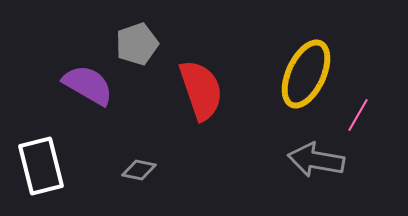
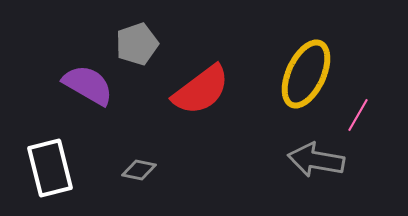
red semicircle: rotated 72 degrees clockwise
white rectangle: moved 9 px right, 2 px down
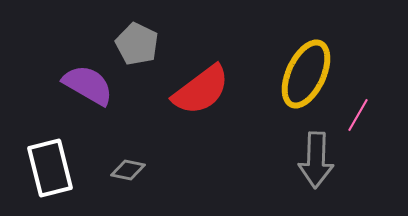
gray pentagon: rotated 27 degrees counterclockwise
gray arrow: rotated 98 degrees counterclockwise
gray diamond: moved 11 px left
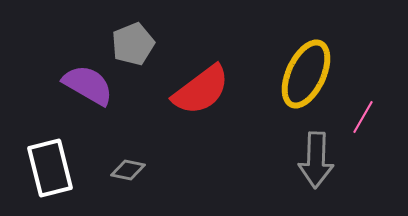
gray pentagon: moved 4 px left; rotated 24 degrees clockwise
pink line: moved 5 px right, 2 px down
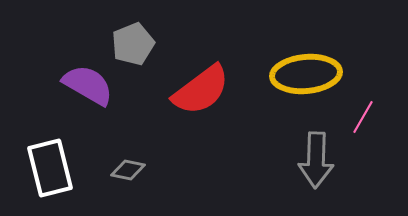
yellow ellipse: rotated 60 degrees clockwise
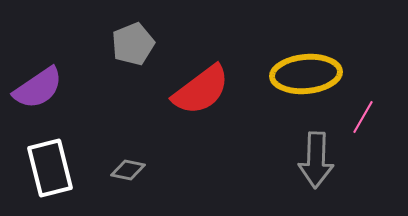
purple semicircle: moved 50 px left, 3 px down; rotated 116 degrees clockwise
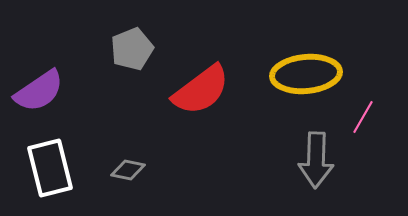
gray pentagon: moved 1 px left, 5 px down
purple semicircle: moved 1 px right, 3 px down
